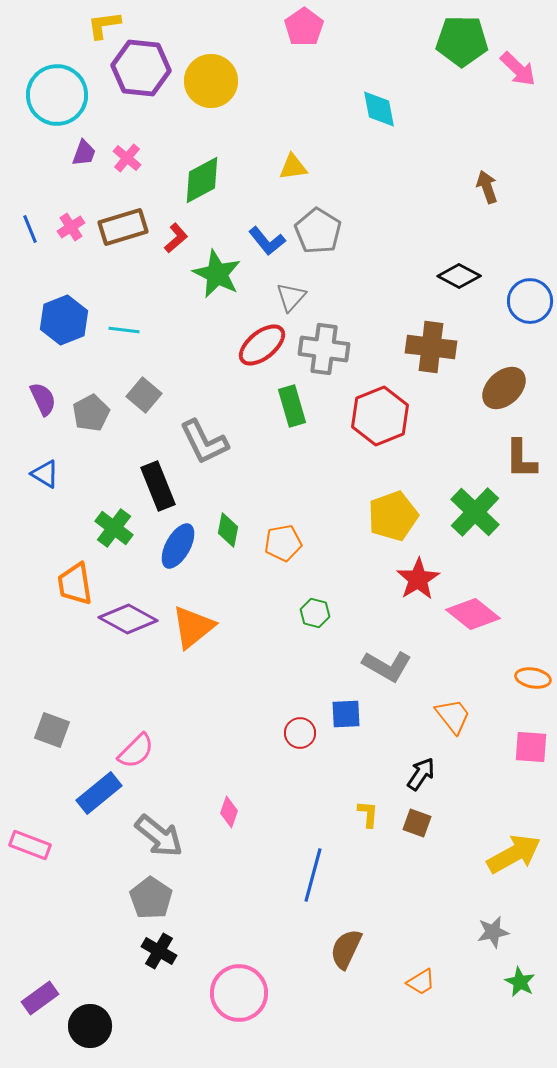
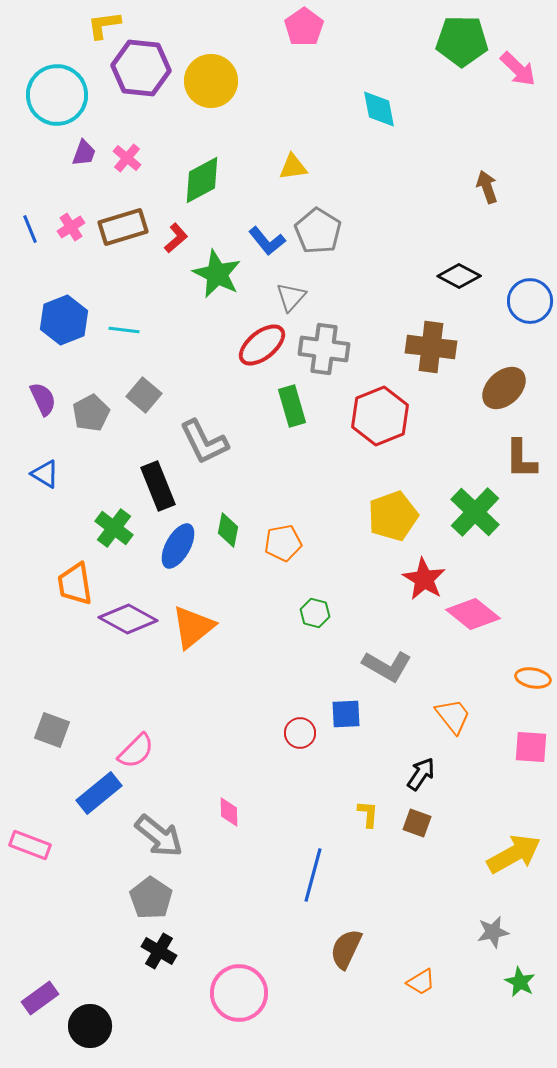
red star at (418, 579): moved 6 px right; rotated 9 degrees counterclockwise
pink diamond at (229, 812): rotated 20 degrees counterclockwise
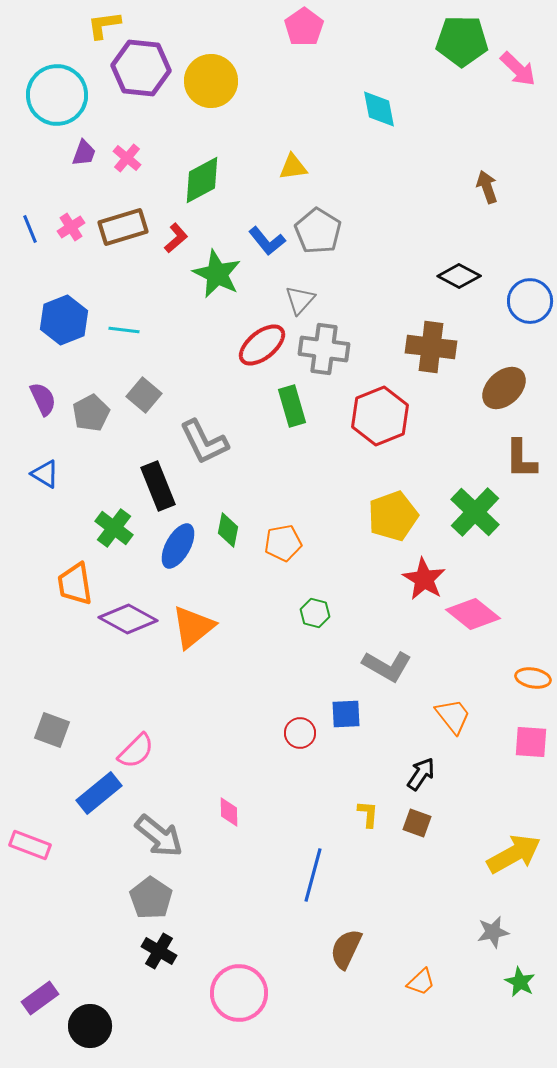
gray triangle at (291, 297): moved 9 px right, 3 px down
pink square at (531, 747): moved 5 px up
orange trapezoid at (421, 982): rotated 12 degrees counterclockwise
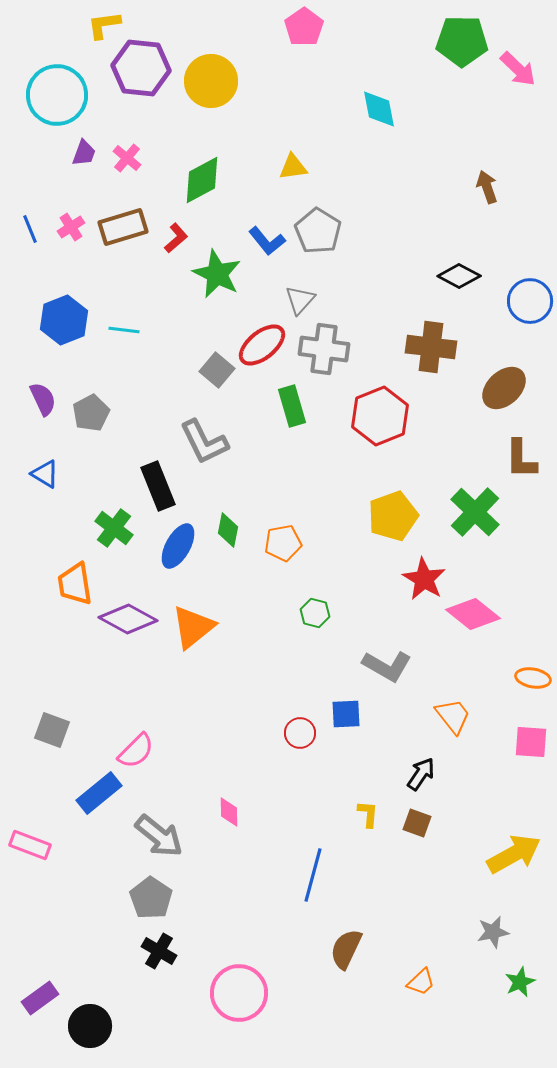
gray square at (144, 395): moved 73 px right, 25 px up
green star at (520, 982): rotated 20 degrees clockwise
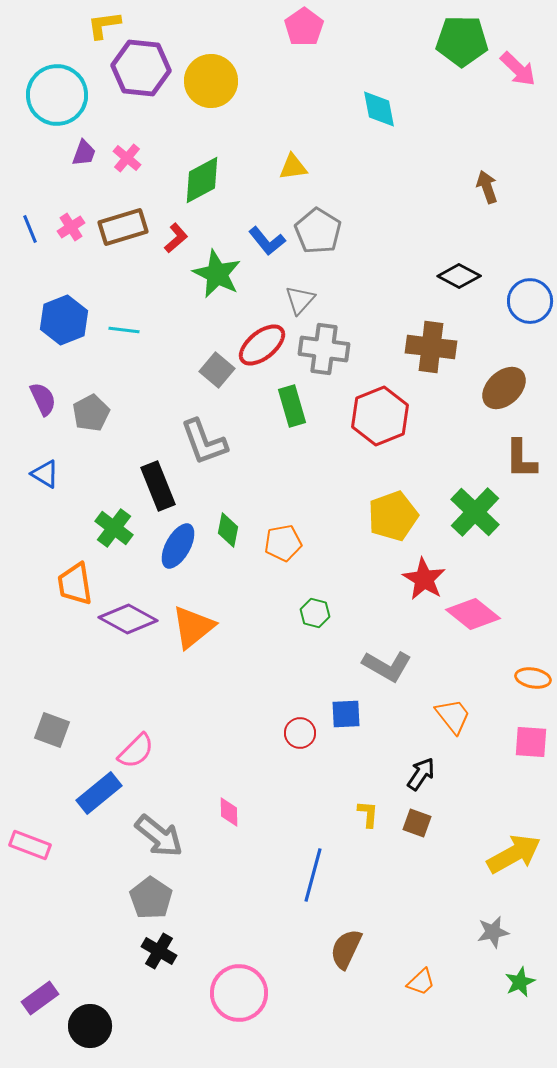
gray L-shape at (204, 442): rotated 6 degrees clockwise
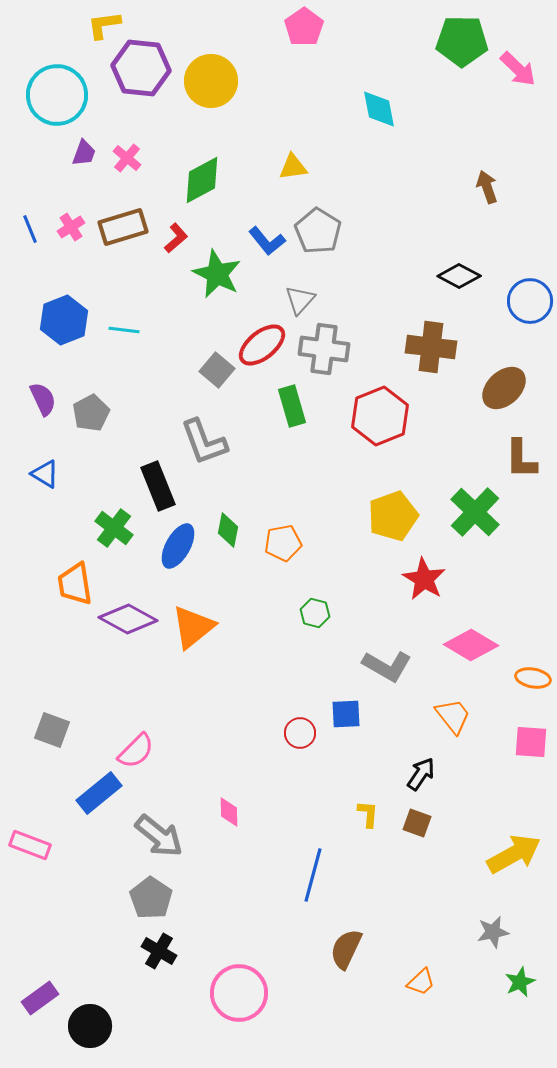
pink diamond at (473, 614): moved 2 px left, 31 px down; rotated 8 degrees counterclockwise
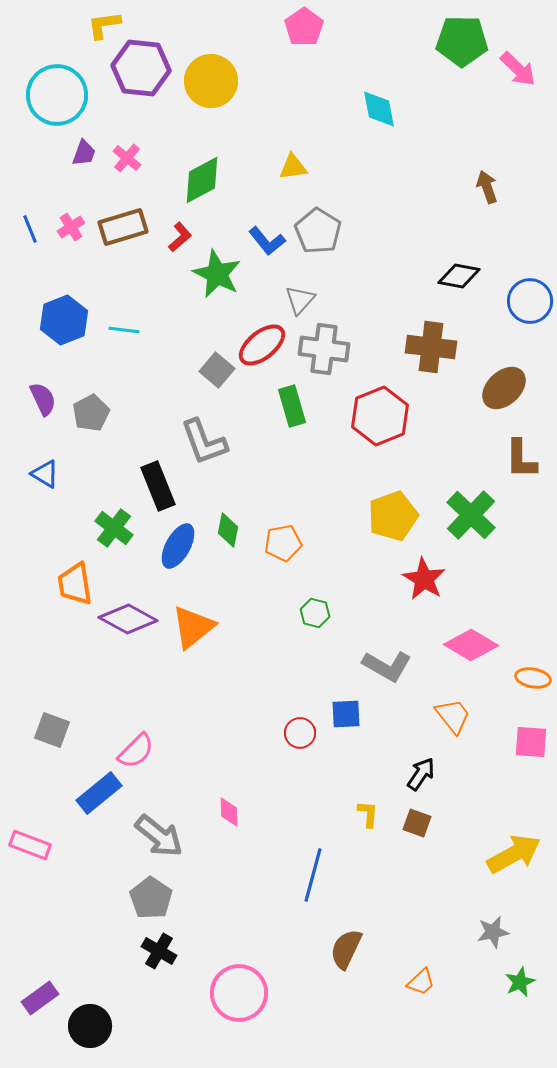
red L-shape at (176, 238): moved 4 px right, 1 px up
black diamond at (459, 276): rotated 18 degrees counterclockwise
green cross at (475, 512): moved 4 px left, 3 px down
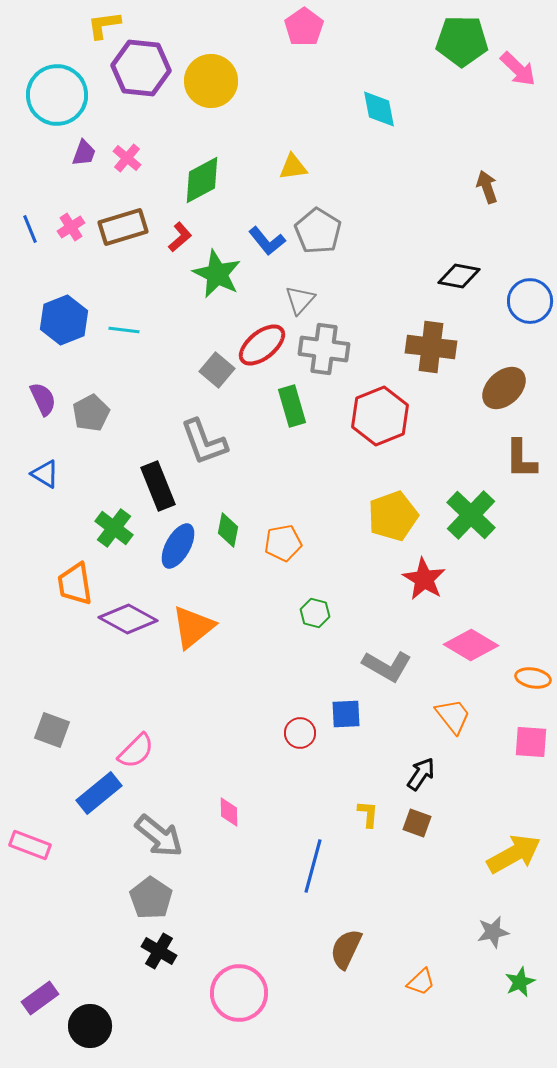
blue line at (313, 875): moved 9 px up
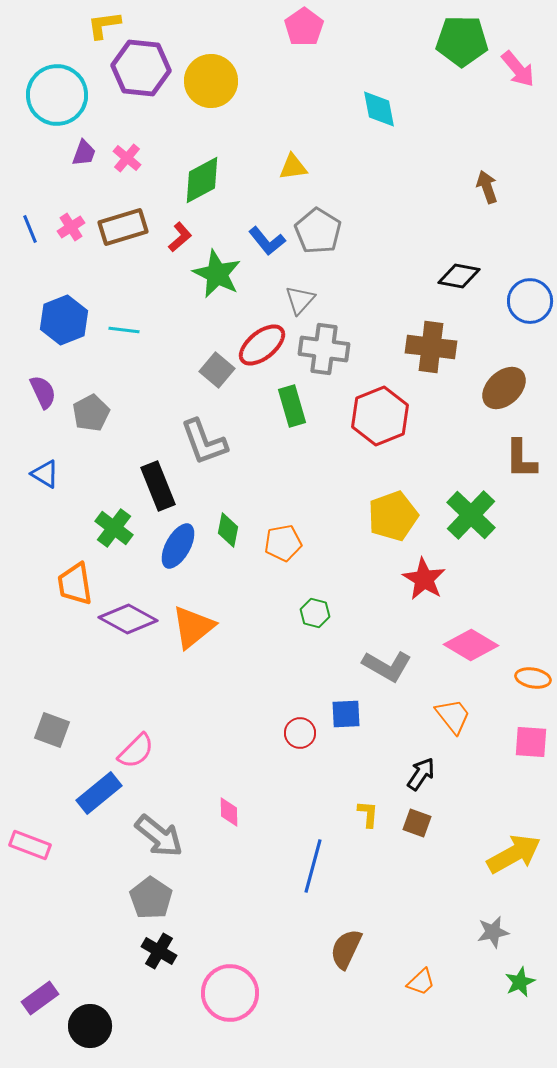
pink arrow at (518, 69): rotated 6 degrees clockwise
purple semicircle at (43, 399): moved 7 px up
pink circle at (239, 993): moved 9 px left
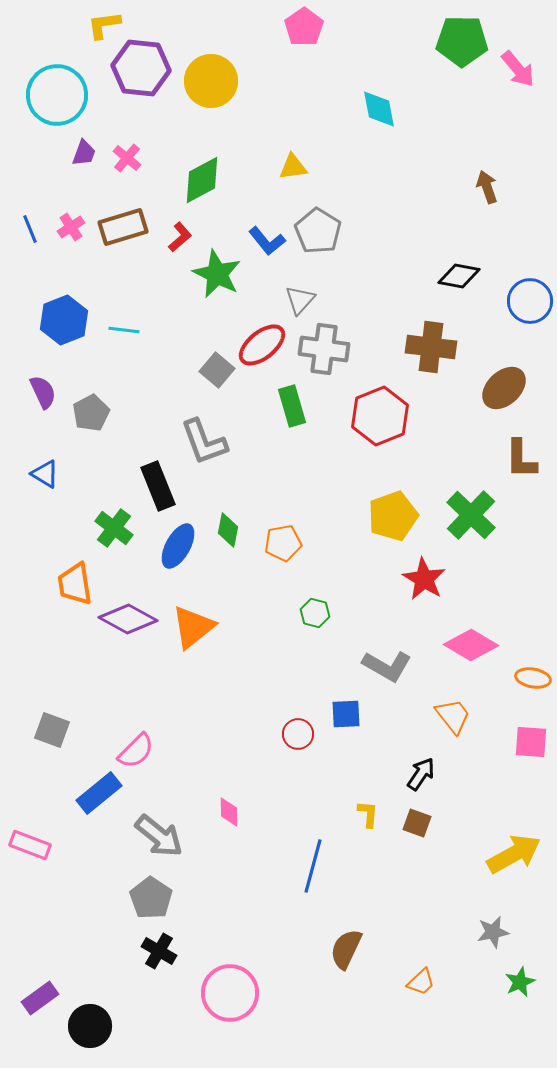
red circle at (300, 733): moved 2 px left, 1 px down
